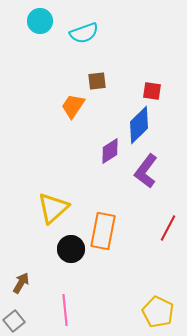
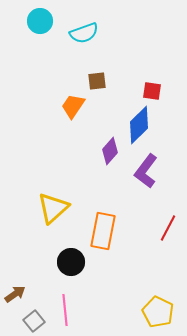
purple diamond: rotated 16 degrees counterclockwise
black circle: moved 13 px down
brown arrow: moved 6 px left, 11 px down; rotated 25 degrees clockwise
gray square: moved 20 px right
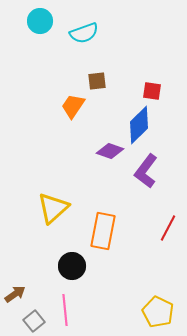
purple diamond: rotated 68 degrees clockwise
black circle: moved 1 px right, 4 px down
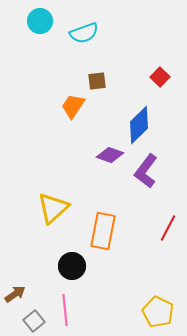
red square: moved 8 px right, 14 px up; rotated 36 degrees clockwise
purple diamond: moved 4 px down
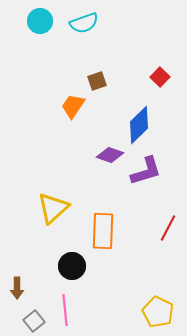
cyan semicircle: moved 10 px up
brown square: rotated 12 degrees counterclockwise
purple L-shape: rotated 144 degrees counterclockwise
orange rectangle: rotated 9 degrees counterclockwise
brown arrow: moved 2 px right, 6 px up; rotated 125 degrees clockwise
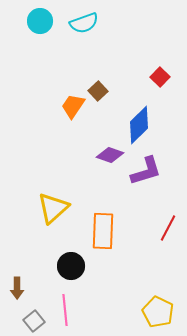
brown square: moved 1 px right, 10 px down; rotated 24 degrees counterclockwise
black circle: moved 1 px left
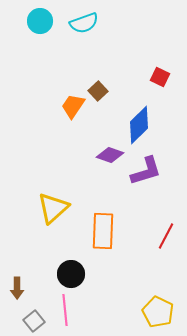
red square: rotated 18 degrees counterclockwise
red line: moved 2 px left, 8 px down
black circle: moved 8 px down
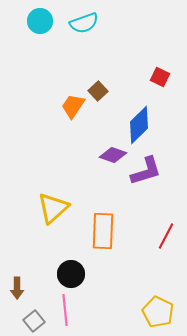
purple diamond: moved 3 px right
